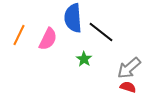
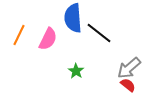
black line: moved 2 px left, 1 px down
green star: moved 8 px left, 12 px down
red semicircle: moved 2 px up; rotated 21 degrees clockwise
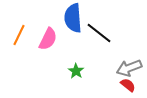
gray arrow: rotated 20 degrees clockwise
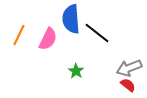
blue semicircle: moved 2 px left, 1 px down
black line: moved 2 px left
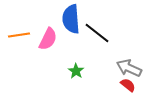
orange line: rotated 55 degrees clockwise
gray arrow: rotated 45 degrees clockwise
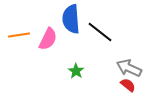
black line: moved 3 px right, 1 px up
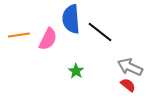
gray arrow: moved 1 px right, 1 px up
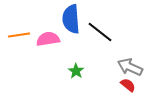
pink semicircle: rotated 125 degrees counterclockwise
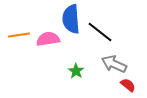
gray arrow: moved 16 px left, 3 px up
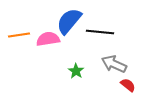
blue semicircle: moved 2 px left, 2 px down; rotated 44 degrees clockwise
black line: rotated 32 degrees counterclockwise
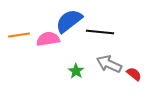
blue semicircle: rotated 12 degrees clockwise
gray arrow: moved 5 px left
red semicircle: moved 6 px right, 11 px up
